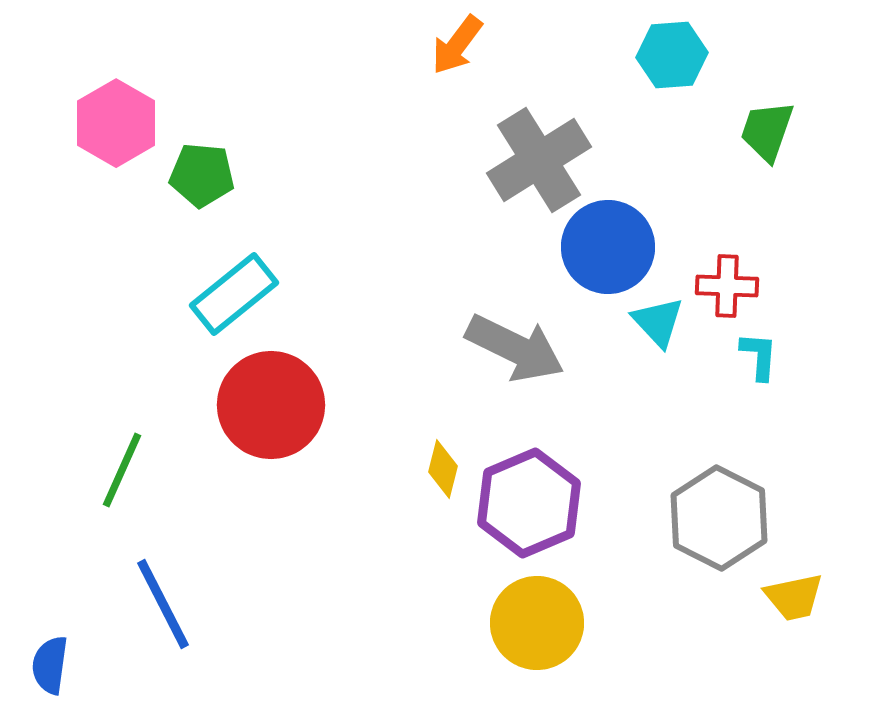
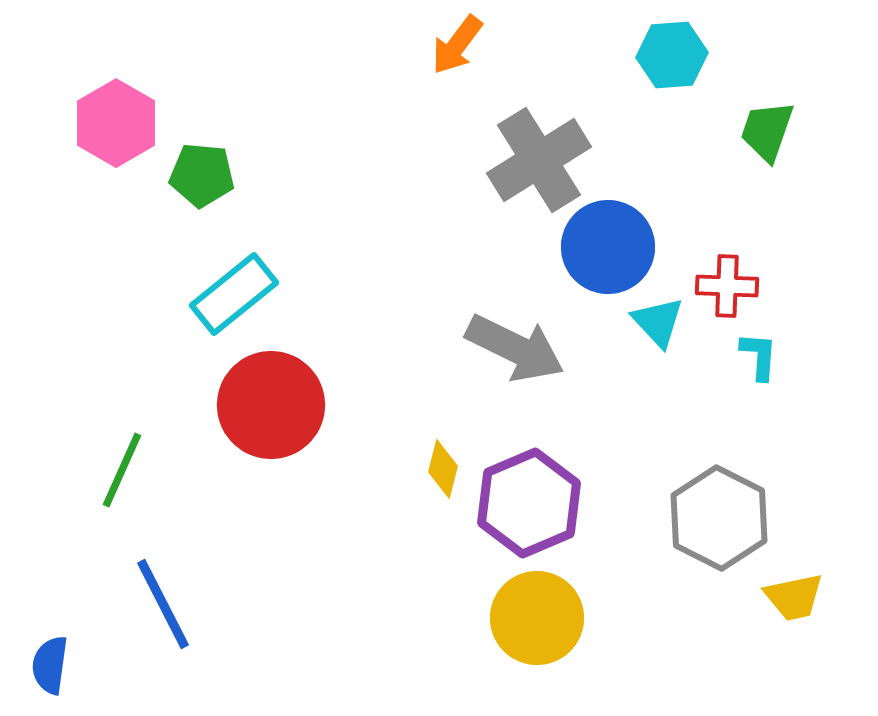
yellow circle: moved 5 px up
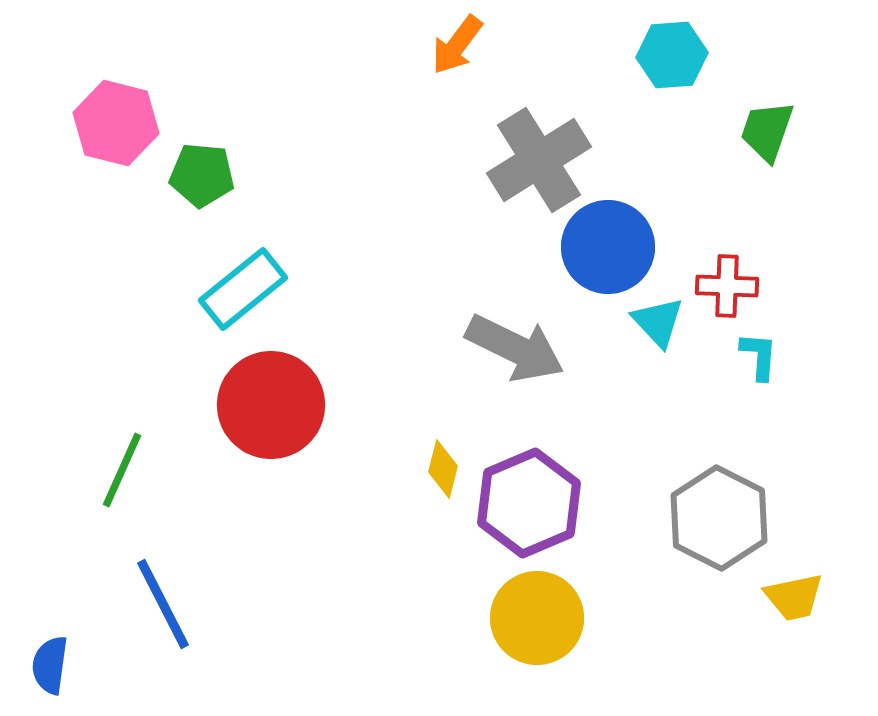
pink hexagon: rotated 16 degrees counterclockwise
cyan rectangle: moved 9 px right, 5 px up
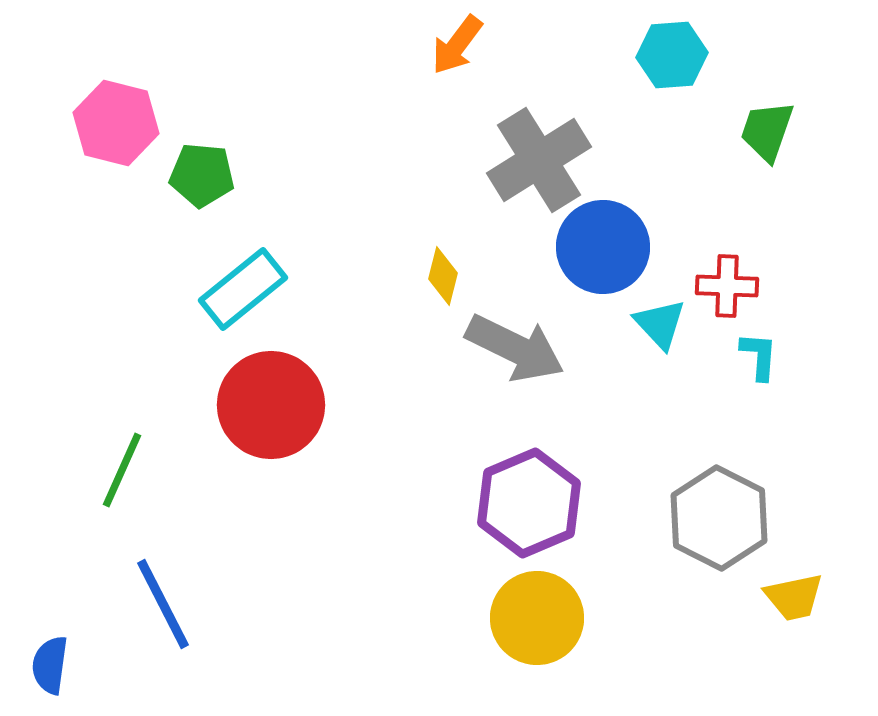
blue circle: moved 5 px left
cyan triangle: moved 2 px right, 2 px down
yellow diamond: moved 193 px up
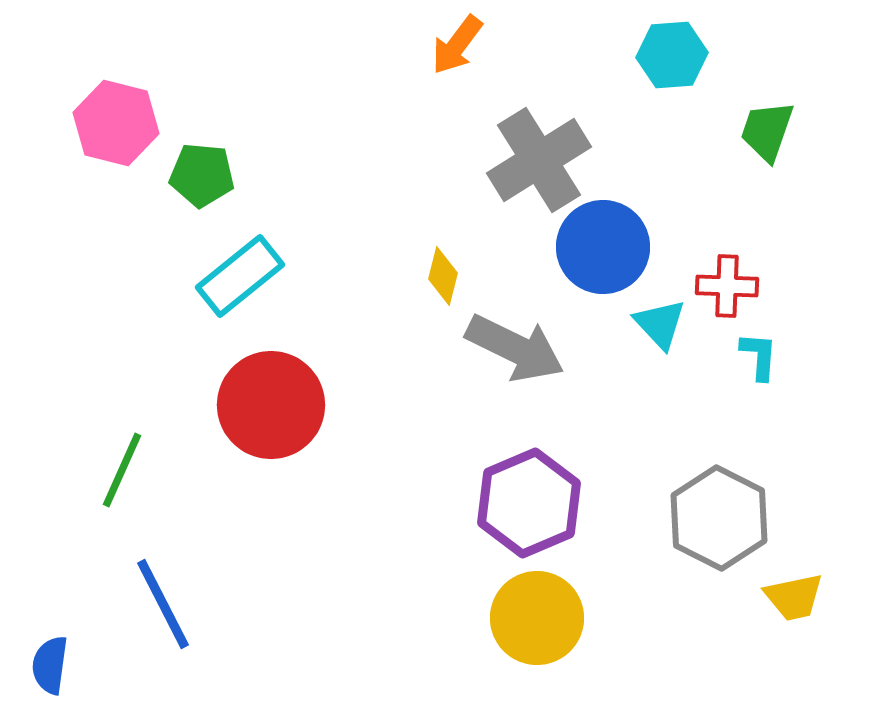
cyan rectangle: moved 3 px left, 13 px up
